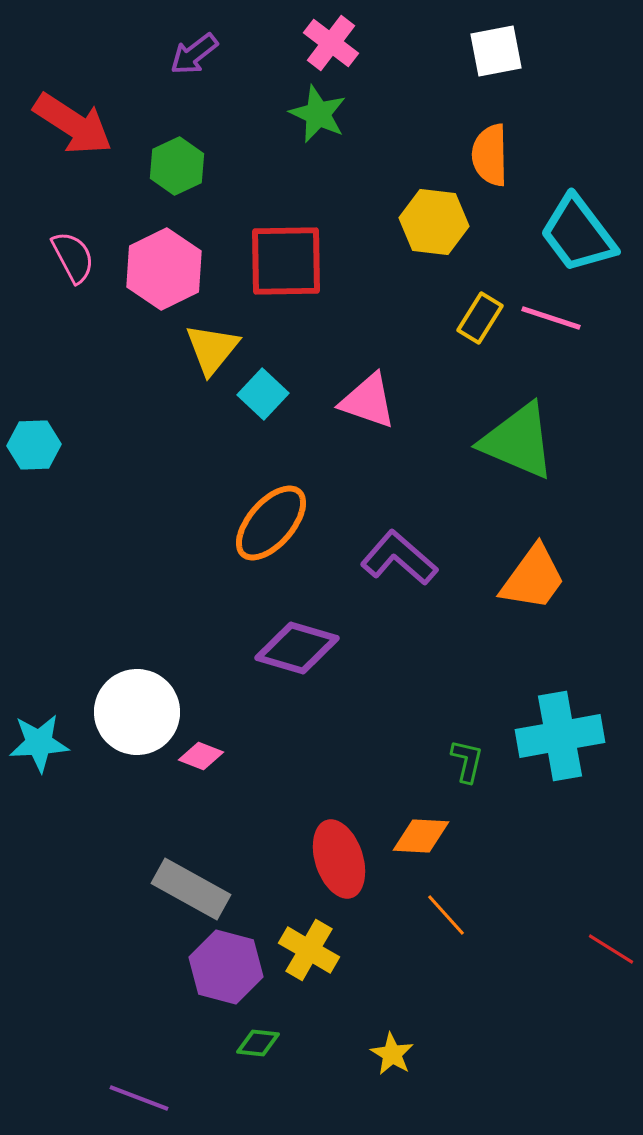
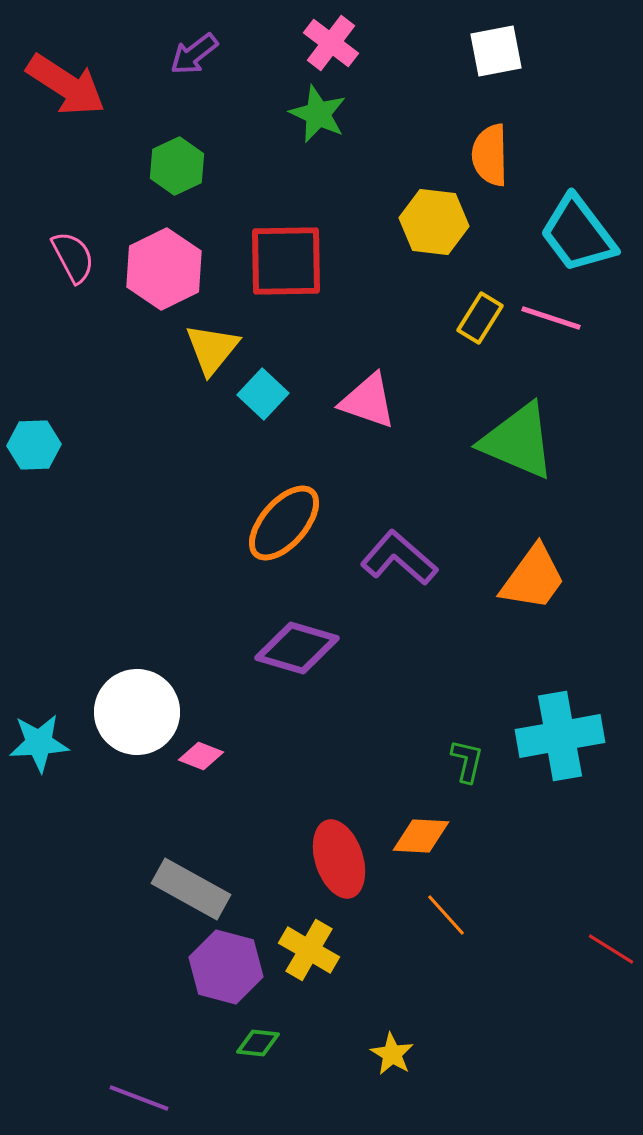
red arrow: moved 7 px left, 39 px up
orange ellipse: moved 13 px right
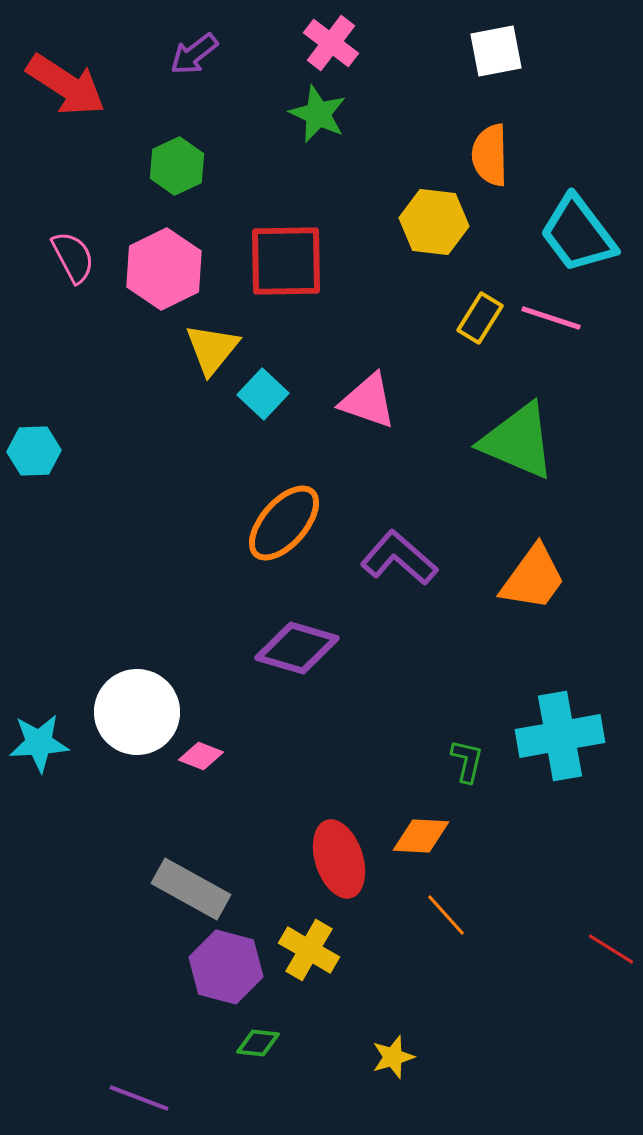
cyan hexagon: moved 6 px down
yellow star: moved 1 px right, 3 px down; rotated 24 degrees clockwise
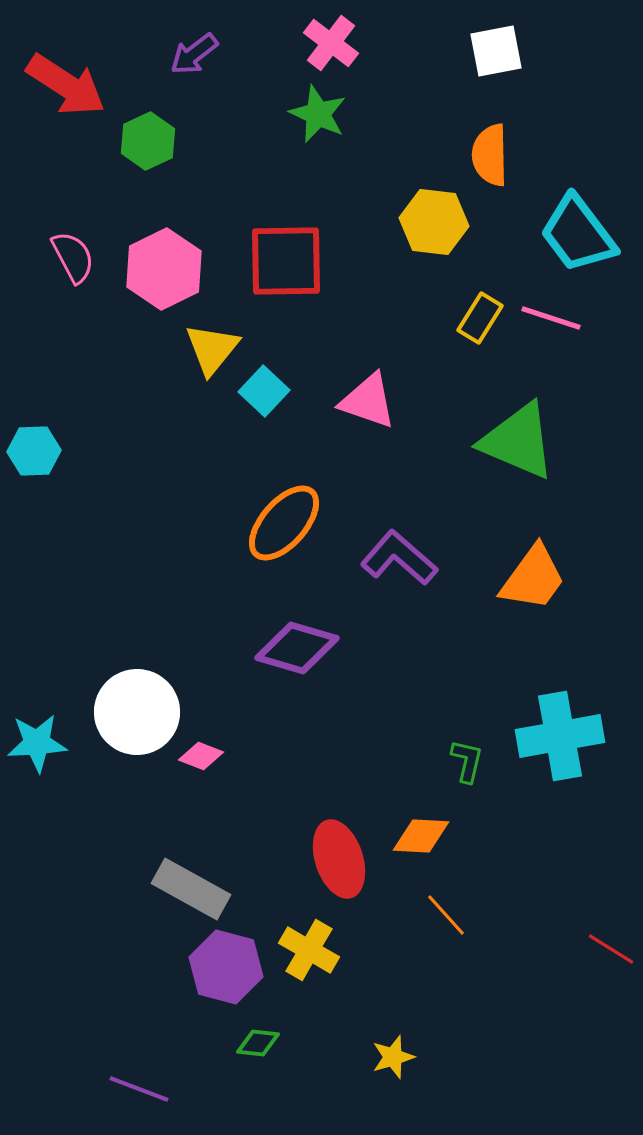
green hexagon: moved 29 px left, 25 px up
cyan square: moved 1 px right, 3 px up
cyan star: moved 2 px left
purple line: moved 9 px up
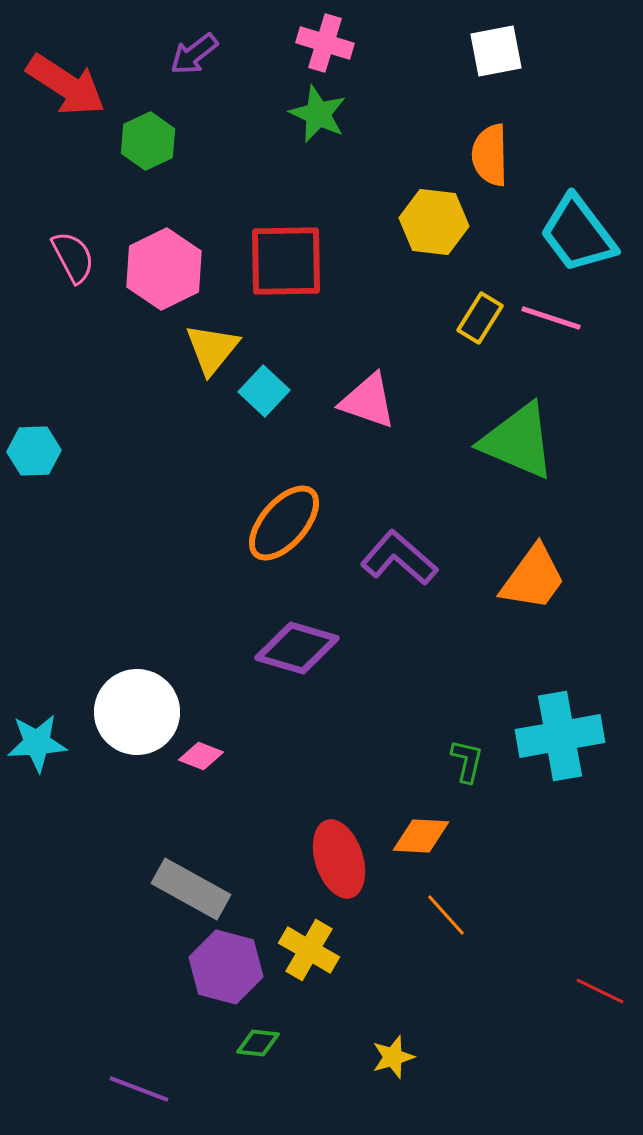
pink cross: moved 6 px left; rotated 20 degrees counterclockwise
red line: moved 11 px left, 42 px down; rotated 6 degrees counterclockwise
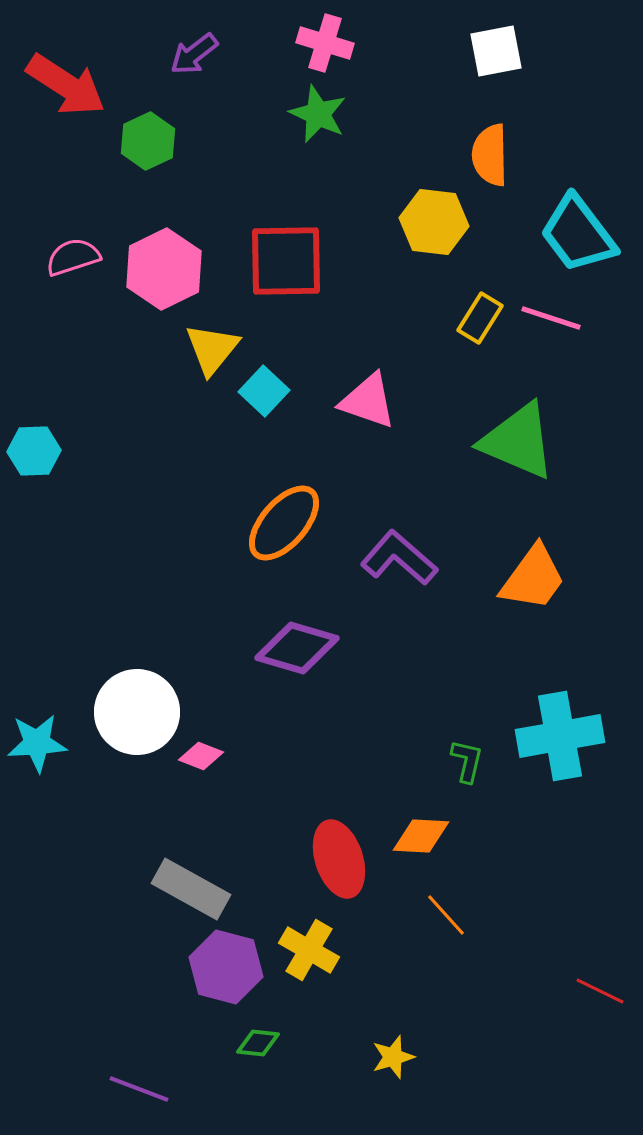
pink semicircle: rotated 80 degrees counterclockwise
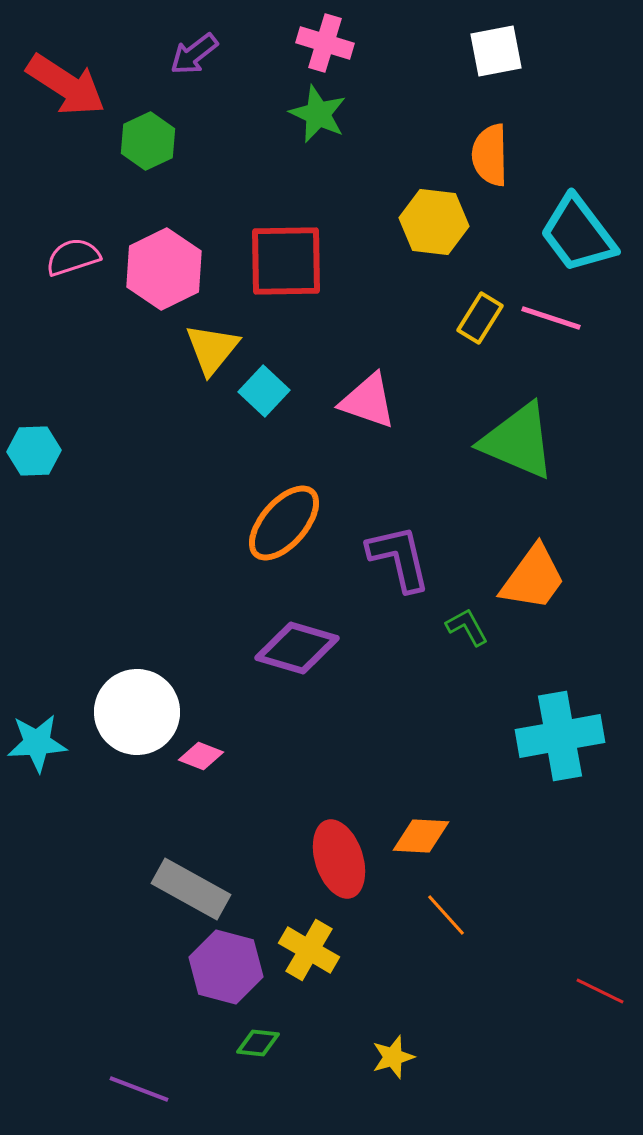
purple L-shape: rotated 36 degrees clockwise
green L-shape: moved 134 px up; rotated 42 degrees counterclockwise
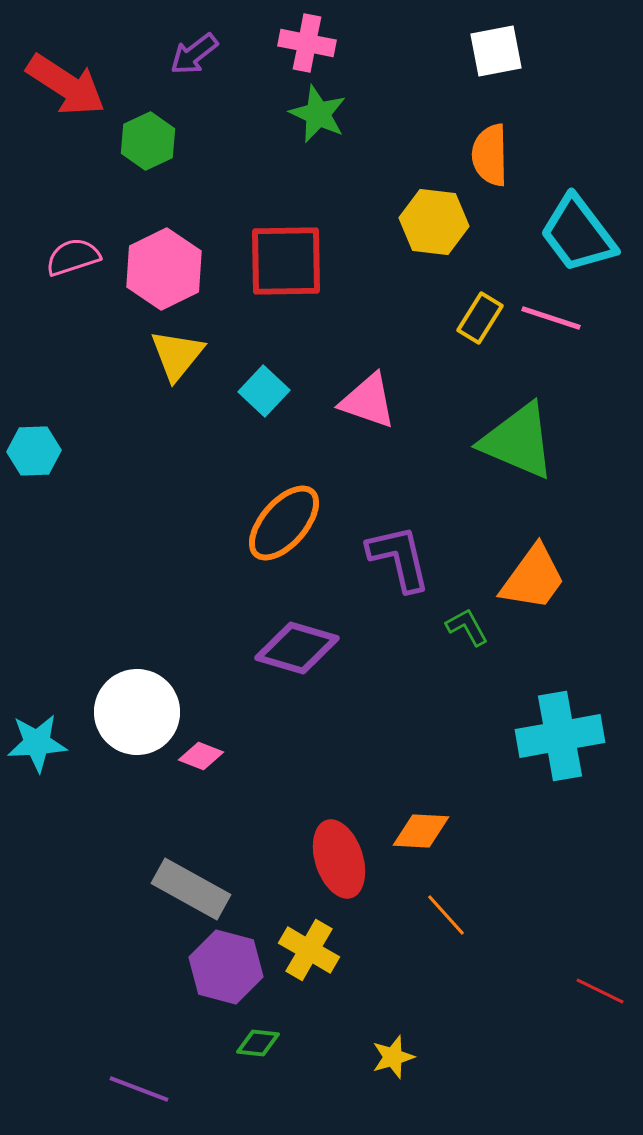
pink cross: moved 18 px left; rotated 6 degrees counterclockwise
yellow triangle: moved 35 px left, 6 px down
orange diamond: moved 5 px up
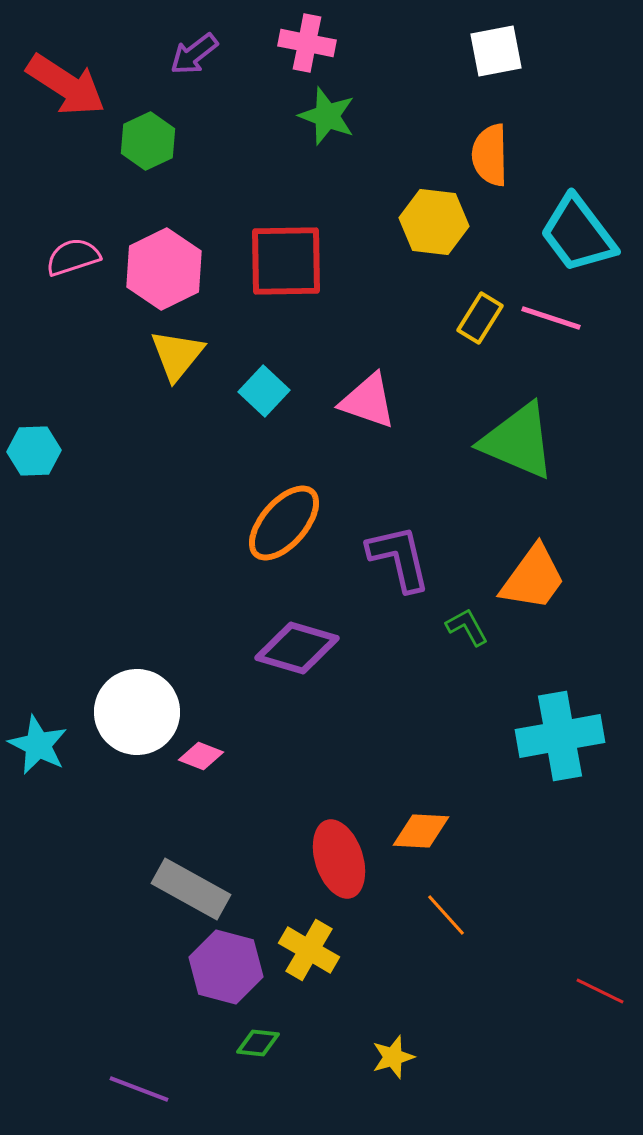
green star: moved 9 px right, 2 px down; rotated 4 degrees counterclockwise
cyan star: moved 1 px right, 2 px down; rotated 30 degrees clockwise
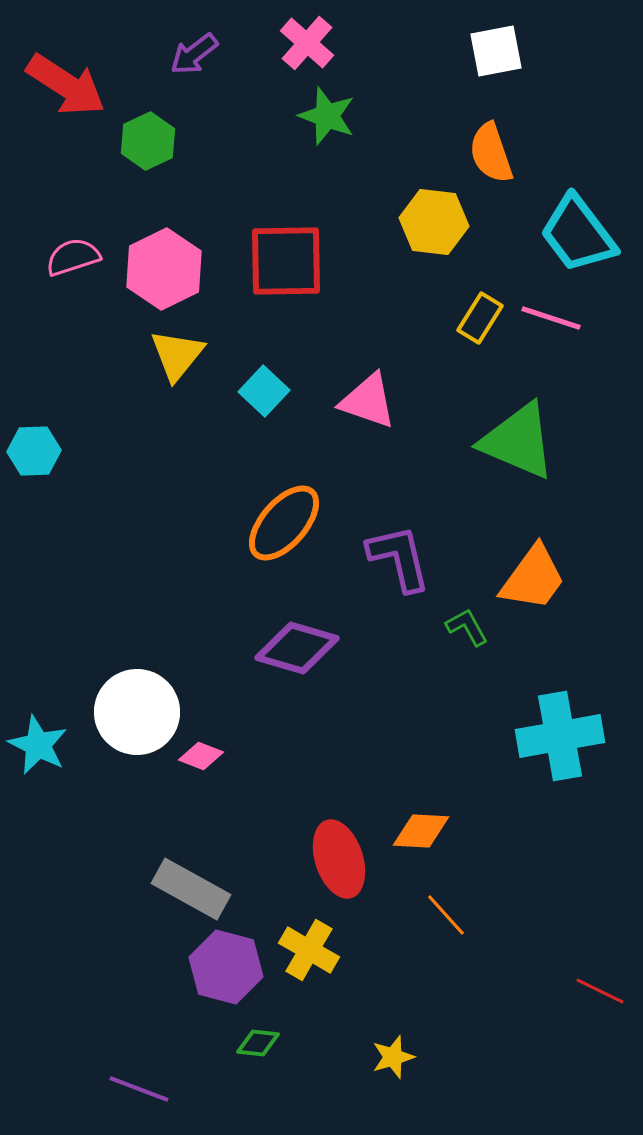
pink cross: rotated 30 degrees clockwise
orange semicircle: moved 1 px right, 2 px up; rotated 18 degrees counterclockwise
